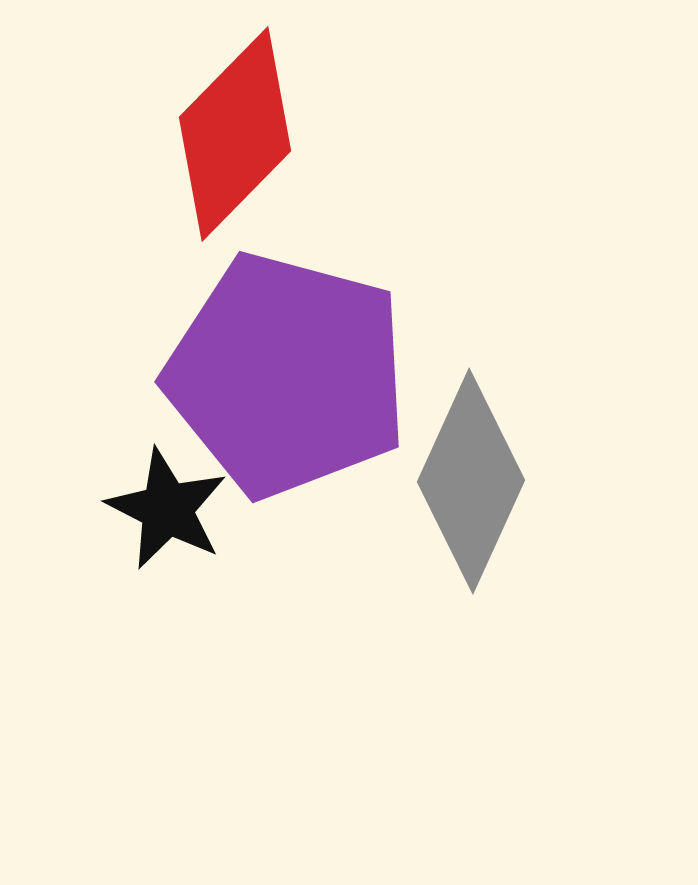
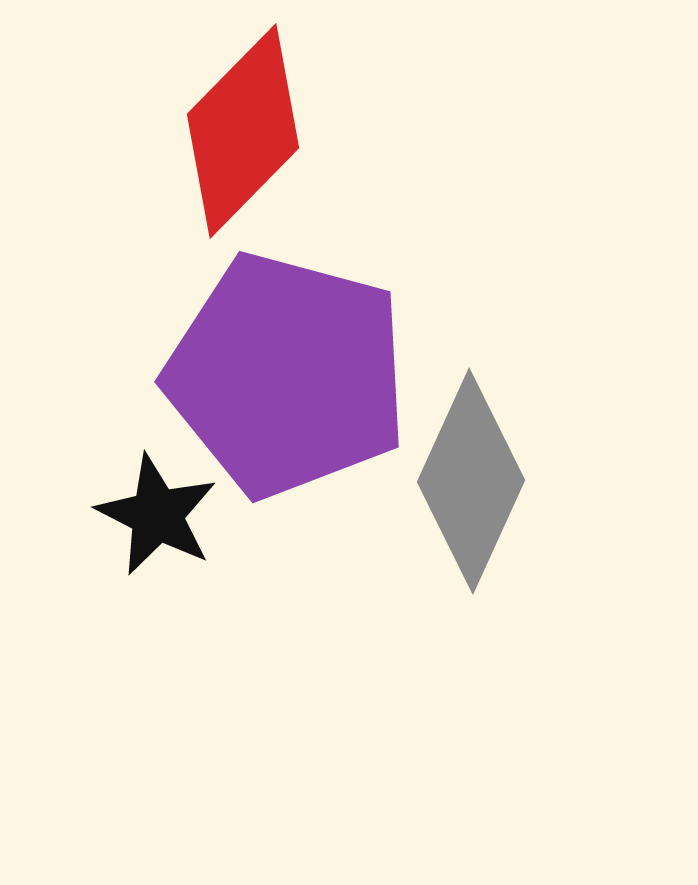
red diamond: moved 8 px right, 3 px up
black star: moved 10 px left, 6 px down
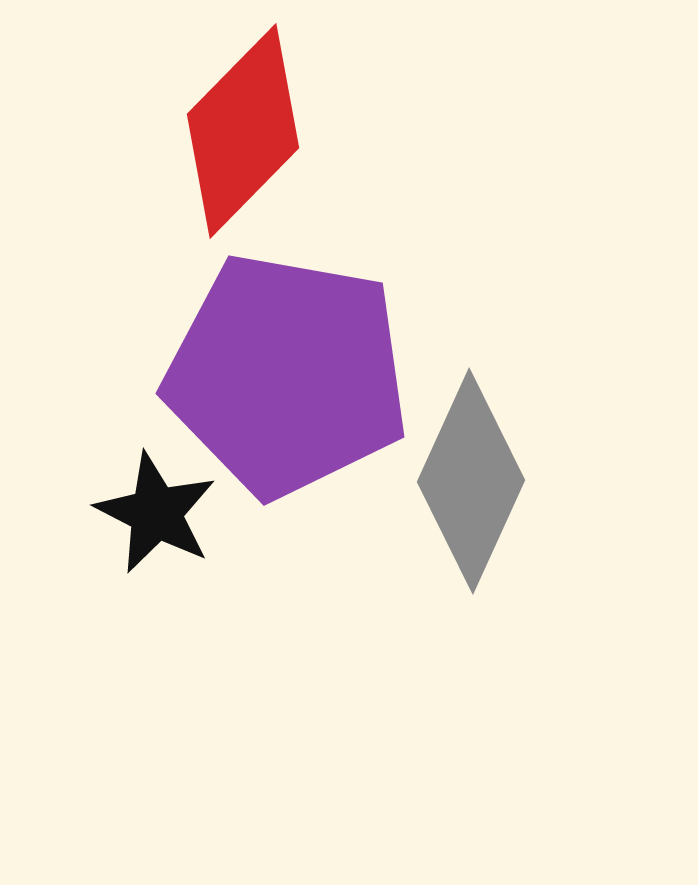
purple pentagon: rotated 5 degrees counterclockwise
black star: moved 1 px left, 2 px up
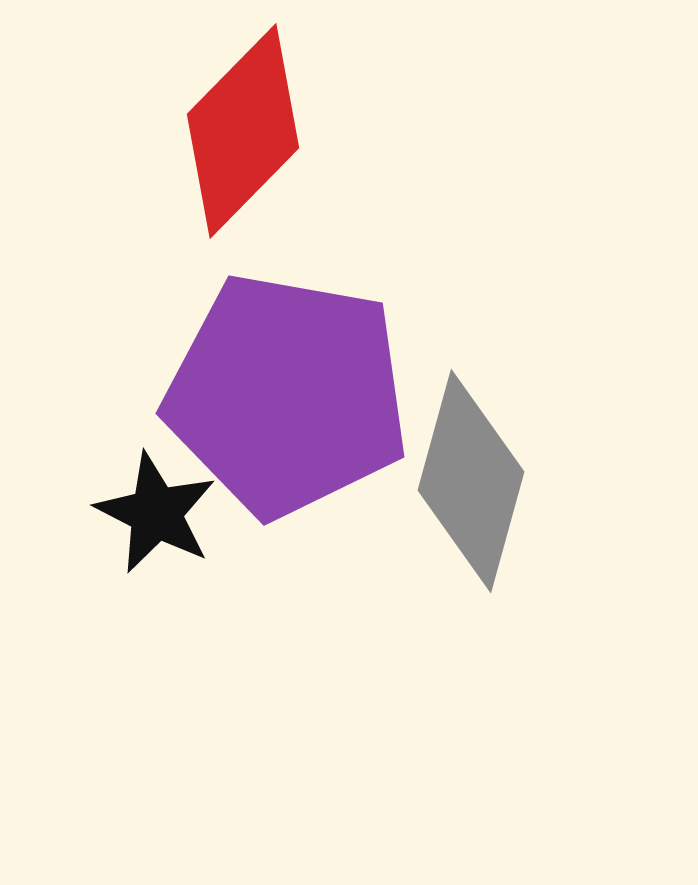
purple pentagon: moved 20 px down
gray diamond: rotated 9 degrees counterclockwise
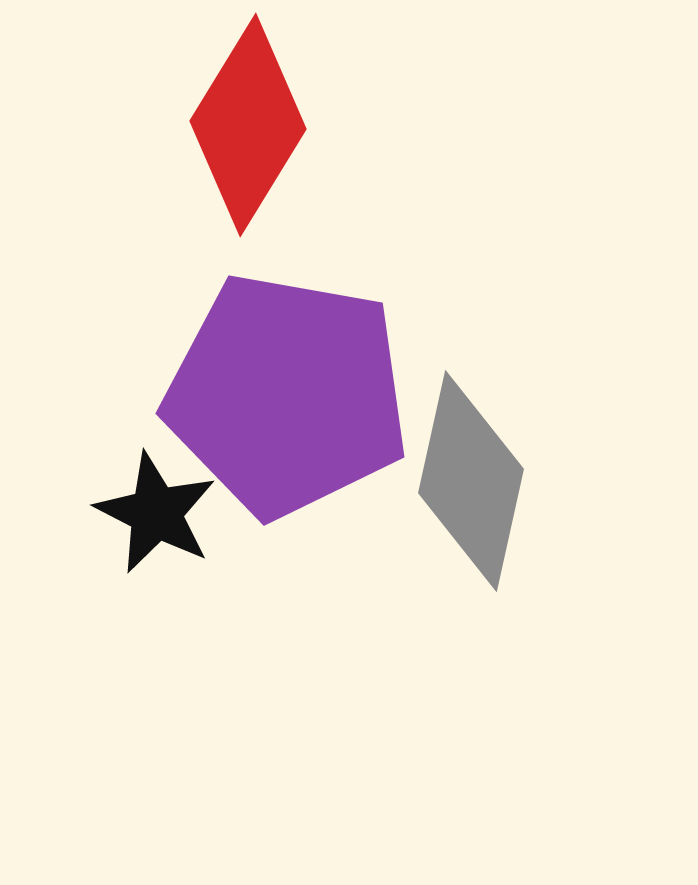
red diamond: moved 5 px right, 6 px up; rotated 13 degrees counterclockwise
gray diamond: rotated 3 degrees counterclockwise
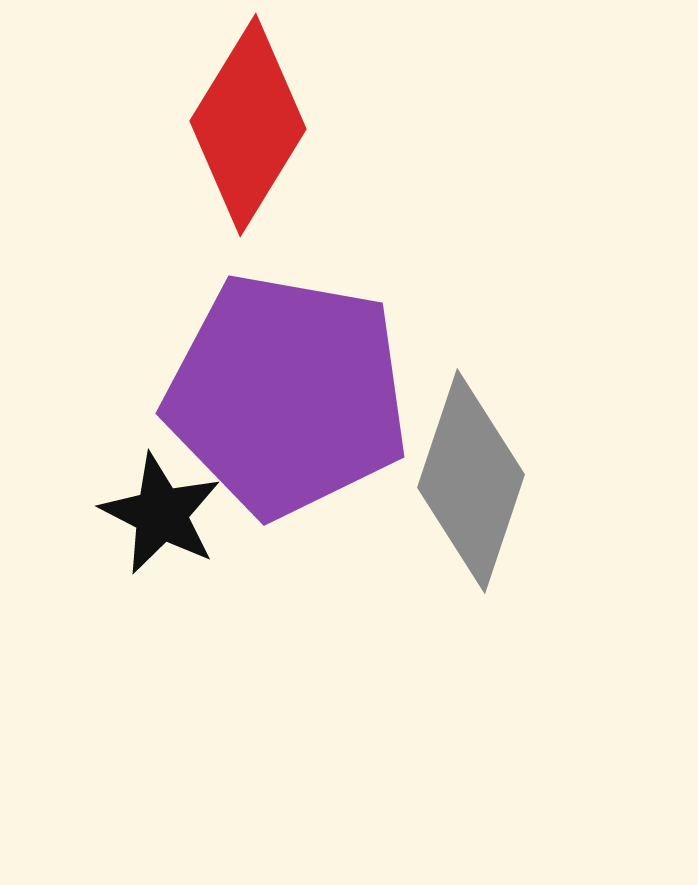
gray diamond: rotated 6 degrees clockwise
black star: moved 5 px right, 1 px down
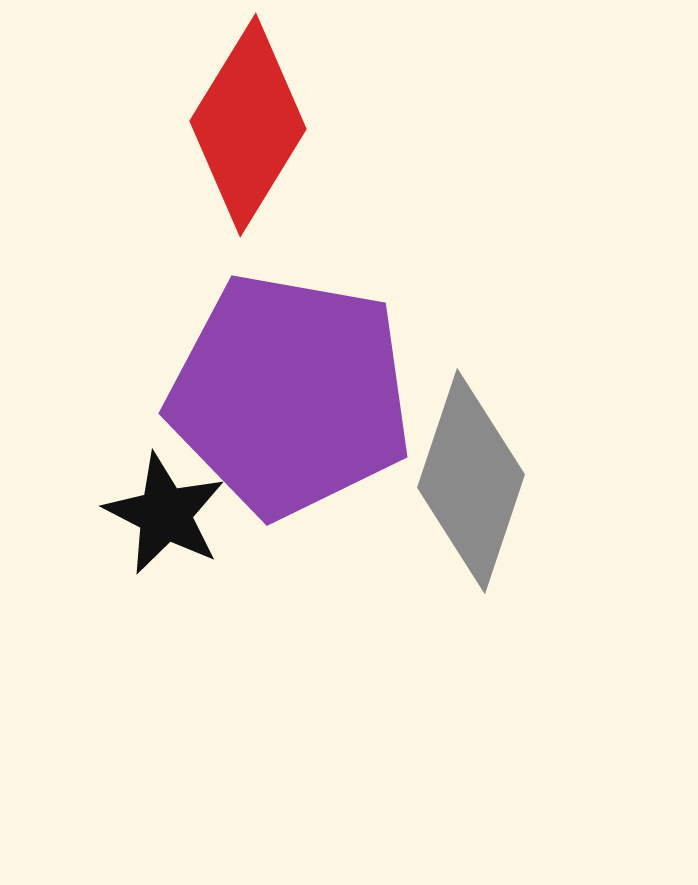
purple pentagon: moved 3 px right
black star: moved 4 px right
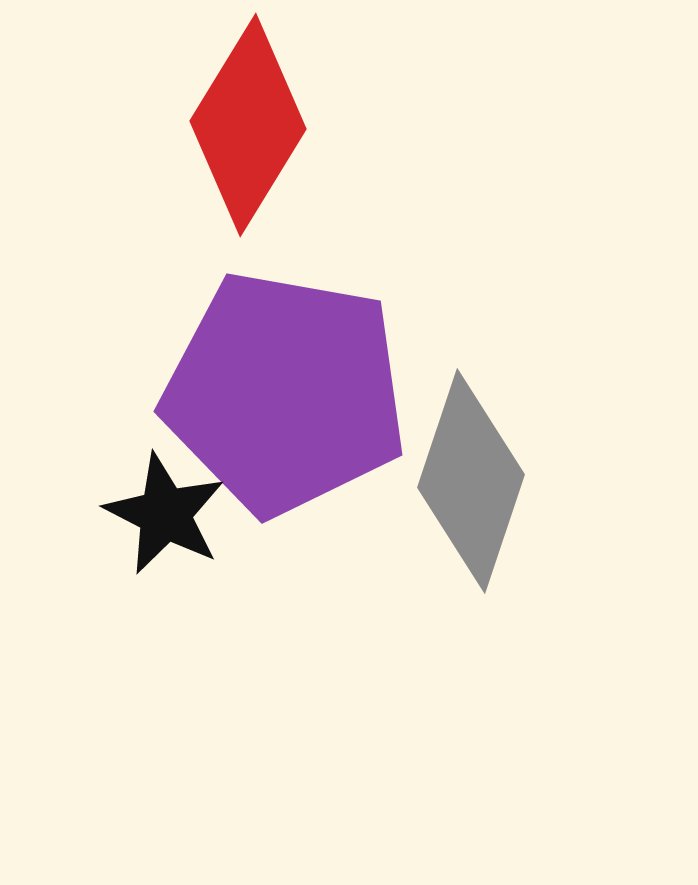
purple pentagon: moved 5 px left, 2 px up
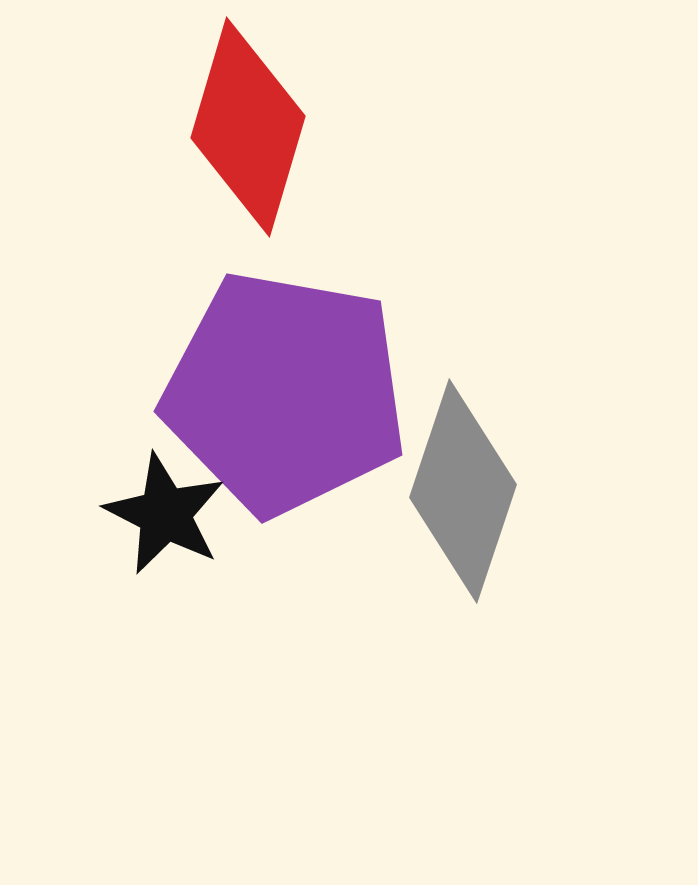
red diamond: moved 2 px down; rotated 15 degrees counterclockwise
gray diamond: moved 8 px left, 10 px down
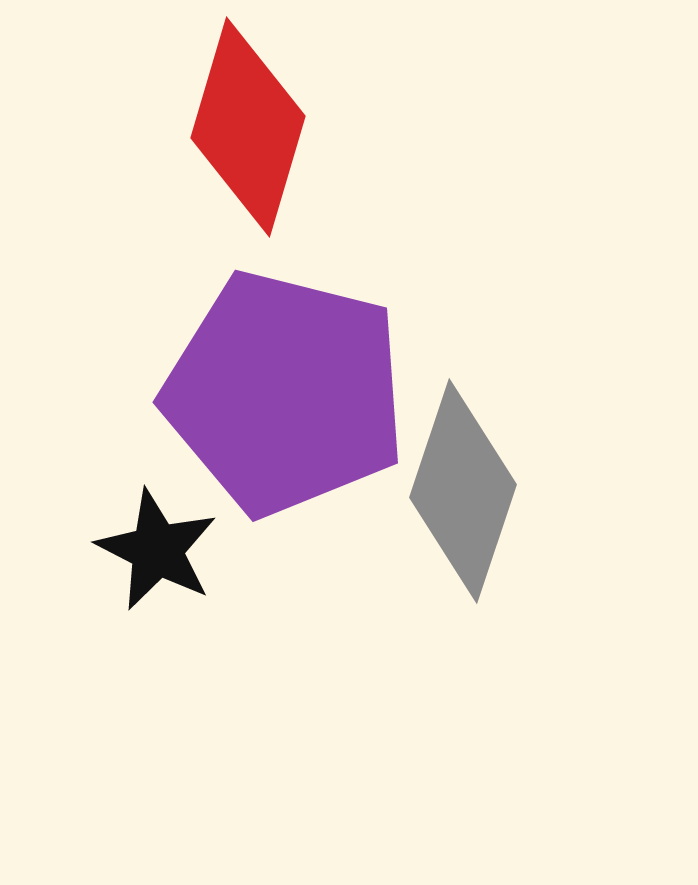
purple pentagon: rotated 4 degrees clockwise
black star: moved 8 px left, 36 px down
